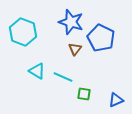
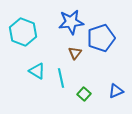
blue star: rotated 25 degrees counterclockwise
blue pentagon: rotated 28 degrees clockwise
brown triangle: moved 4 px down
cyan line: moved 2 px left, 1 px down; rotated 54 degrees clockwise
green square: rotated 32 degrees clockwise
blue triangle: moved 9 px up
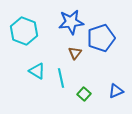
cyan hexagon: moved 1 px right, 1 px up
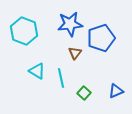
blue star: moved 1 px left, 2 px down
green square: moved 1 px up
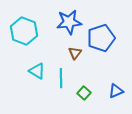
blue star: moved 1 px left, 2 px up
cyan line: rotated 12 degrees clockwise
